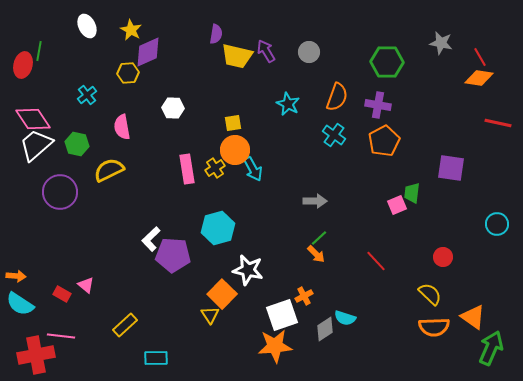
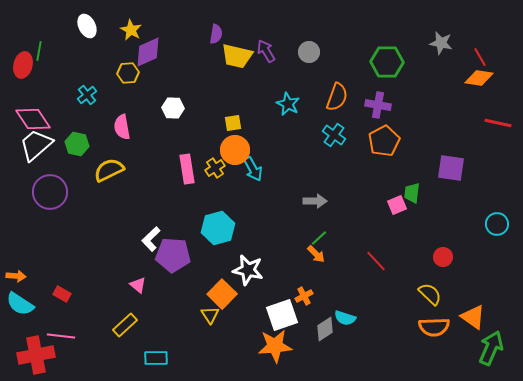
purple circle at (60, 192): moved 10 px left
pink triangle at (86, 285): moved 52 px right
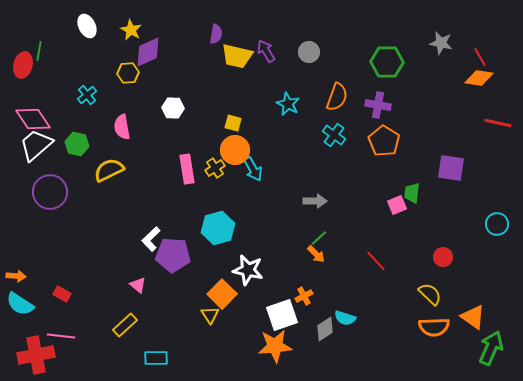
yellow square at (233, 123): rotated 24 degrees clockwise
orange pentagon at (384, 141): rotated 12 degrees counterclockwise
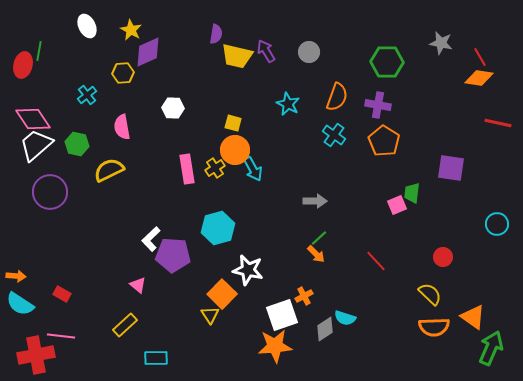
yellow hexagon at (128, 73): moved 5 px left
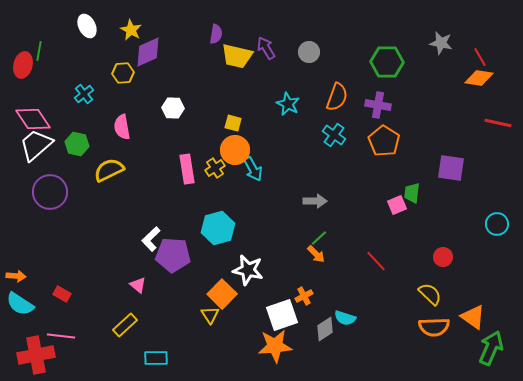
purple arrow at (266, 51): moved 3 px up
cyan cross at (87, 95): moved 3 px left, 1 px up
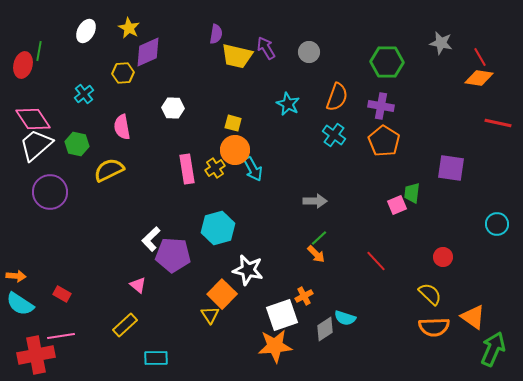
white ellipse at (87, 26): moved 1 px left, 5 px down; rotated 55 degrees clockwise
yellow star at (131, 30): moved 2 px left, 2 px up
purple cross at (378, 105): moved 3 px right, 1 px down
pink line at (61, 336): rotated 16 degrees counterclockwise
green arrow at (491, 348): moved 2 px right, 1 px down
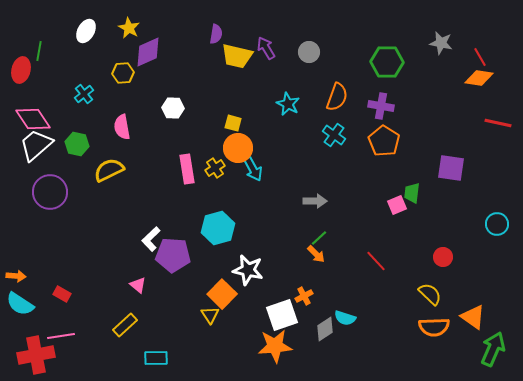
red ellipse at (23, 65): moved 2 px left, 5 px down
orange circle at (235, 150): moved 3 px right, 2 px up
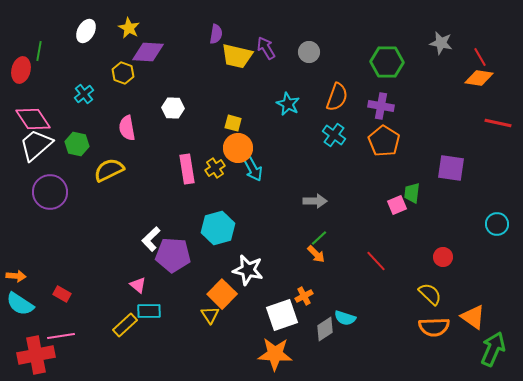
purple diamond at (148, 52): rotated 28 degrees clockwise
yellow hexagon at (123, 73): rotated 25 degrees clockwise
pink semicircle at (122, 127): moved 5 px right, 1 px down
orange star at (275, 346): moved 8 px down; rotated 8 degrees clockwise
cyan rectangle at (156, 358): moved 7 px left, 47 px up
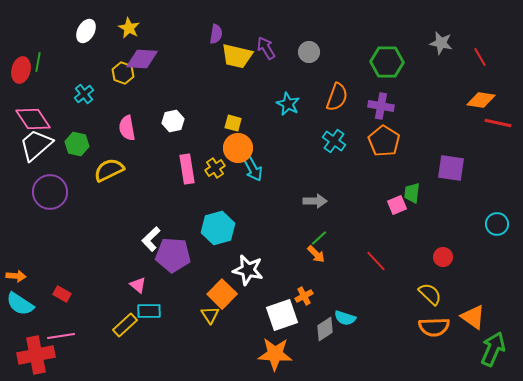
green line at (39, 51): moved 1 px left, 11 px down
purple diamond at (148, 52): moved 6 px left, 7 px down
orange diamond at (479, 78): moved 2 px right, 22 px down
white hexagon at (173, 108): moved 13 px down; rotated 15 degrees counterclockwise
cyan cross at (334, 135): moved 6 px down
